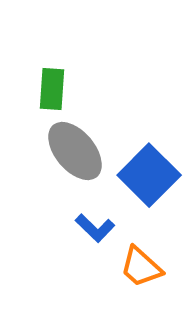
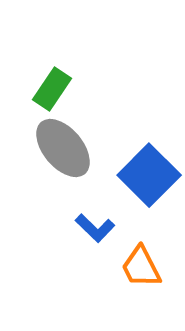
green rectangle: rotated 30 degrees clockwise
gray ellipse: moved 12 px left, 3 px up
orange trapezoid: rotated 21 degrees clockwise
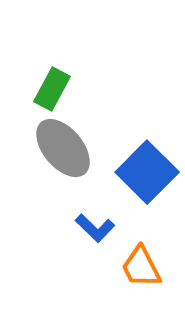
green rectangle: rotated 6 degrees counterclockwise
blue square: moved 2 px left, 3 px up
